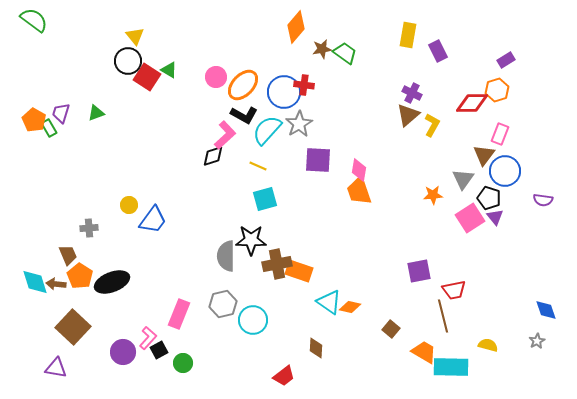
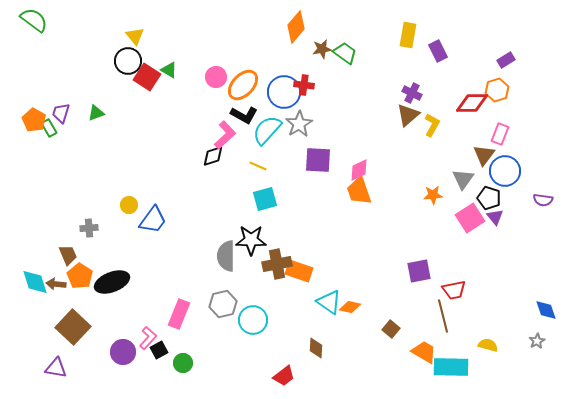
pink diamond at (359, 170): rotated 55 degrees clockwise
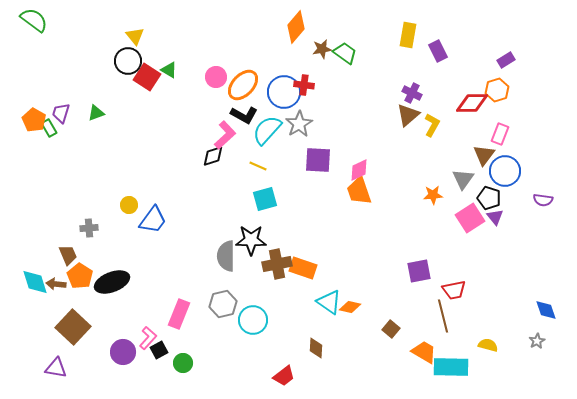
orange rectangle at (299, 271): moved 4 px right, 3 px up
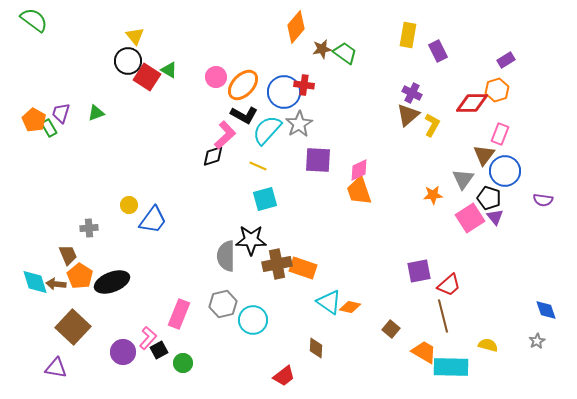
red trapezoid at (454, 290): moved 5 px left, 5 px up; rotated 30 degrees counterclockwise
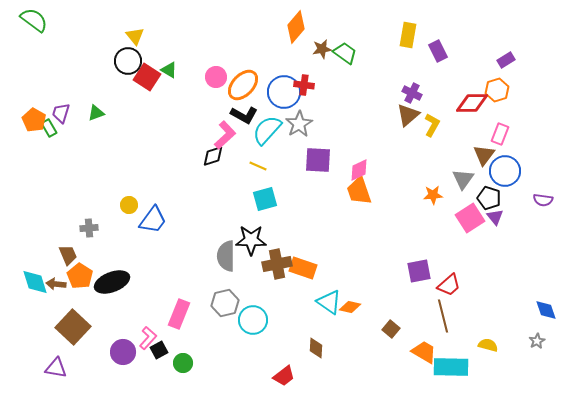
gray hexagon at (223, 304): moved 2 px right, 1 px up
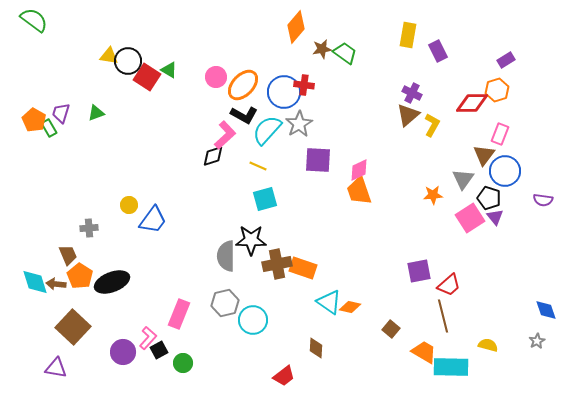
yellow triangle at (135, 36): moved 26 px left, 20 px down; rotated 42 degrees counterclockwise
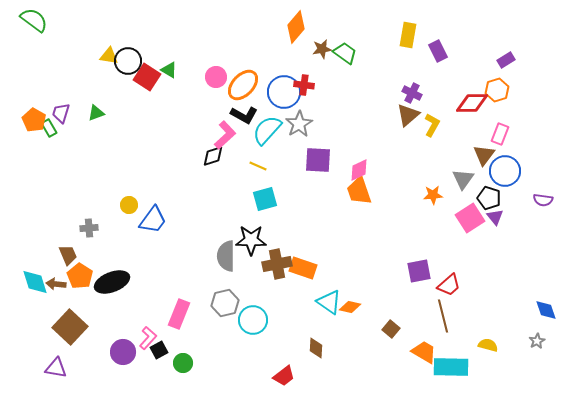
brown square at (73, 327): moved 3 px left
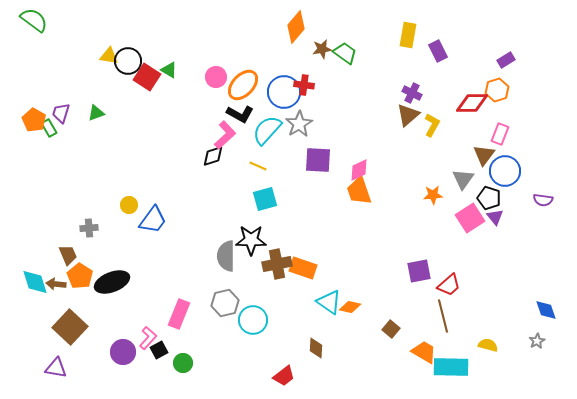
black L-shape at (244, 115): moved 4 px left, 1 px up
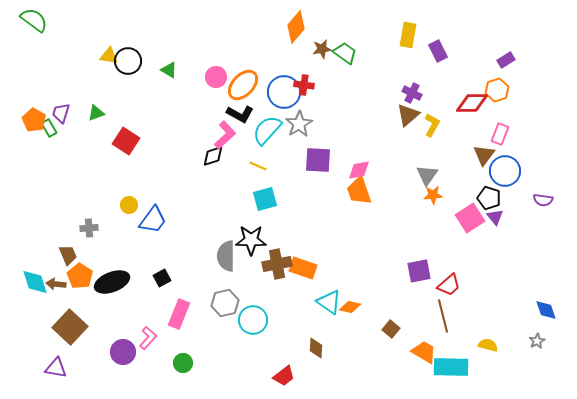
red square at (147, 77): moved 21 px left, 64 px down
pink diamond at (359, 170): rotated 15 degrees clockwise
gray triangle at (463, 179): moved 36 px left, 4 px up
black square at (159, 350): moved 3 px right, 72 px up
